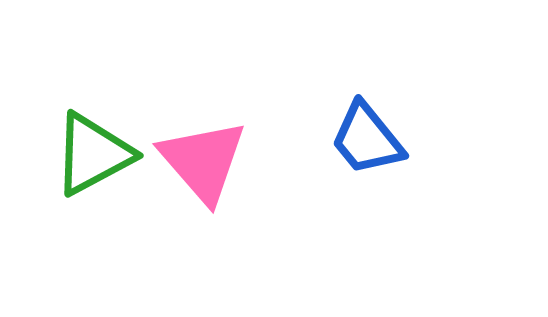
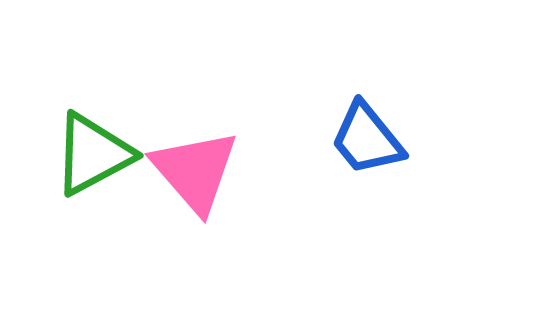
pink triangle: moved 8 px left, 10 px down
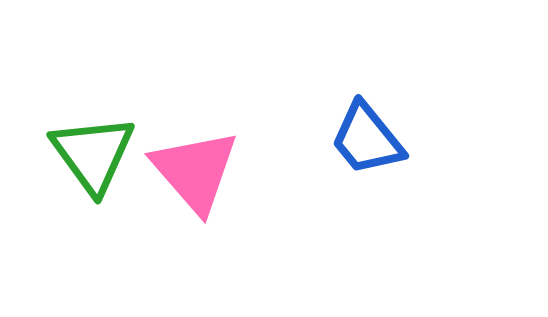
green triangle: rotated 38 degrees counterclockwise
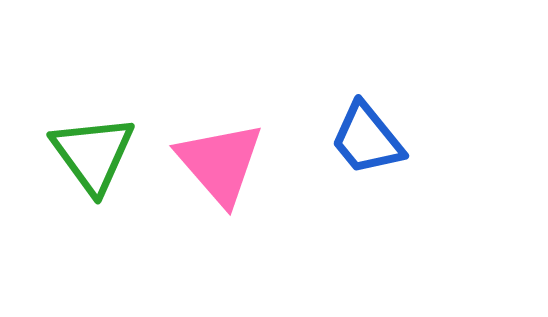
pink triangle: moved 25 px right, 8 px up
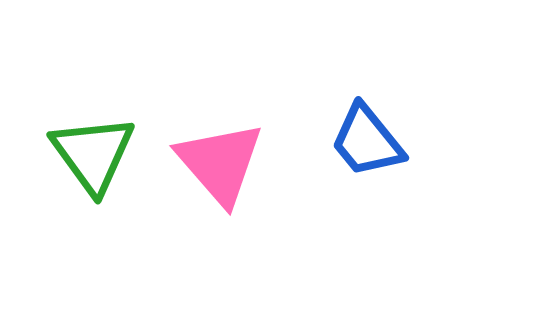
blue trapezoid: moved 2 px down
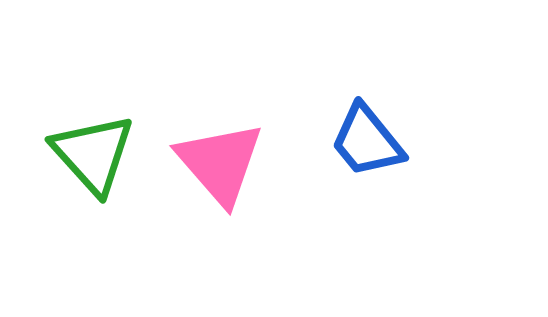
green triangle: rotated 6 degrees counterclockwise
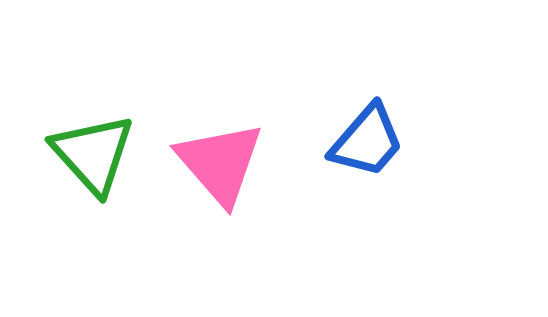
blue trapezoid: rotated 100 degrees counterclockwise
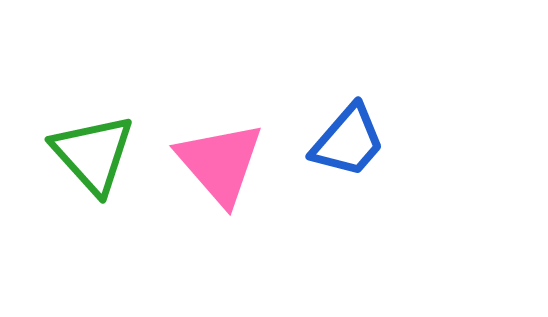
blue trapezoid: moved 19 px left
